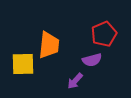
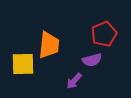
purple arrow: moved 1 px left
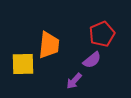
red pentagon: moved 2 px left
purple semicircle: rotated 24 degrees counterclockwise
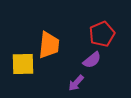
purple arrow: moved 2 px right, 2 px down
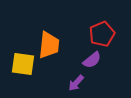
yellow square: rotated 10 degrees clockwise
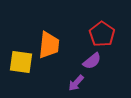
red pentagon: rotated 15 degrees counterclockwise
purple semicircle: moved 1 px down
yellow square: moved 2 px left, 2 px up
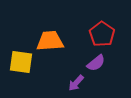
orange trapezoid: moved 1 px right, 4 px up; rotated 100 degrees counterclockwise
purple semicircle: moved 4 px right, 2 px down
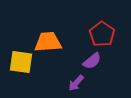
orange trapezoid: moved 2 px left, 1 px down
purple semicircle: moved 4 px left, 2 px up
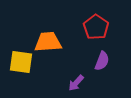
red pentagon: moved 6 px left, 7 px up
purple semicircle: moved 10 px right; rotated 30 degrees counterclockwise
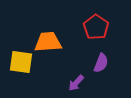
purple semicircle: moved 1 px left, 2 px down
